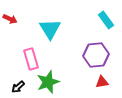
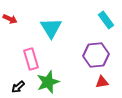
cyan triangle: moved 1 px right, 1 px up
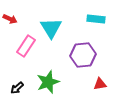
cyan rectangle: moved 10 px left, 1 px up; rotated 48 degrees counterclockwise
purple hexagon: moved 13 px left
pink rectangle: moved 5 px left, 13 px up; rotated 50 degrees clockwise
red triangle: moved 2 px left, 2 px down
black arrow: moved 1 px left, 1 px down
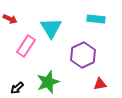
purple hexagon: rotated 20 degrees counterclockwise
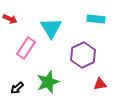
pink rectangle: moved 2 px down
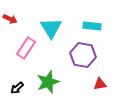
cyan rectangle: moved 4 px left, 7 px down
purple hexagon: rotated 25 degrees counterclockwise
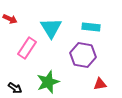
cyan rectangle: moved 1 px left, 1 px down
pink rectangle: moved 1 px right
black arrow: moved 2 px left; rotated 104 degrees counterclockwise
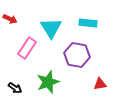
cyan rectangle: moved 3 px left, 4 px up
purple hexagon: moved 6 px left
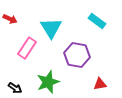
cyan rectangle: moved 9 px right, 2 px up; rotated 30 degrees clockwise
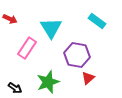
red triangle: moved 12 px left, 6 px up; rotated 32 degrees counterclockwise
